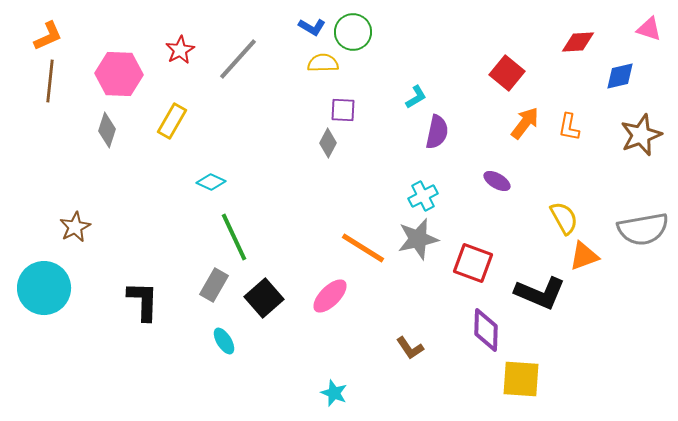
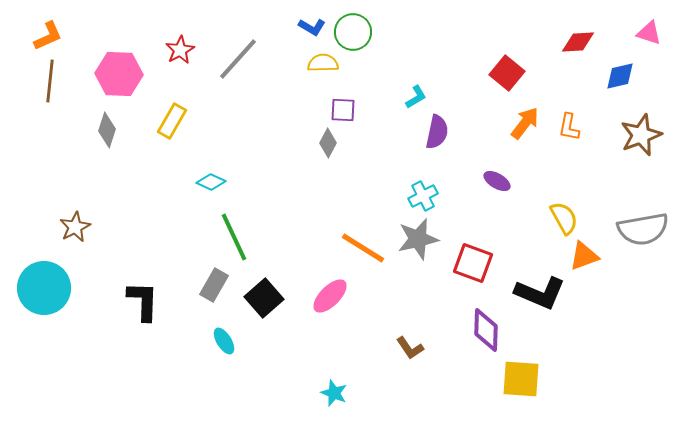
pink triangle at (649, 29): moved 4 px down
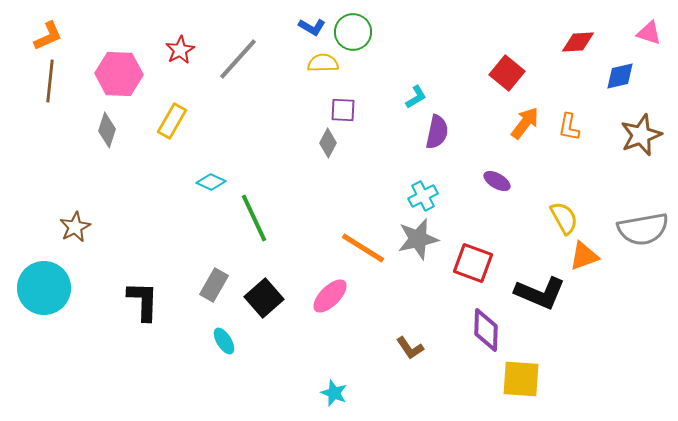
green line at (234, 237): moved 20 px right, 19 px up
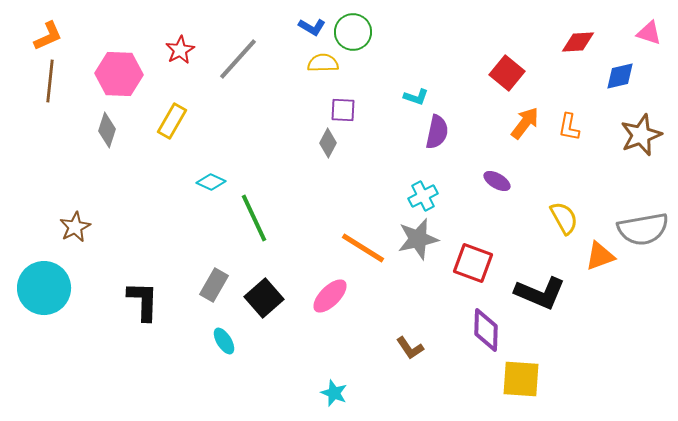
cyan L-shape at (416, 97): rotated 50 degrees clockwise
orange triangle at (584, 256): moved 16 px right
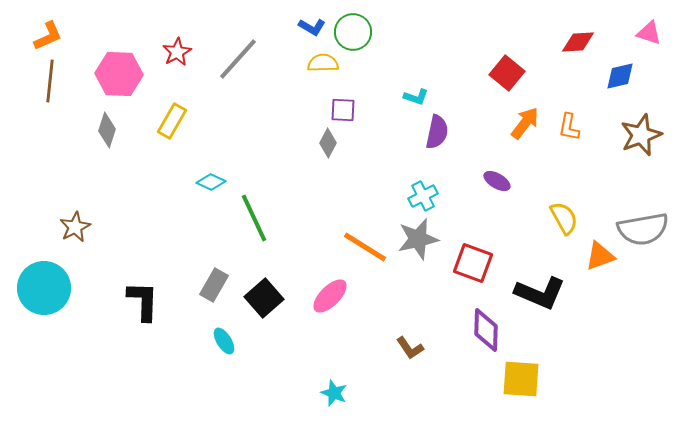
red star at (180, 50): moved 3 px left, 2 px down
orange line at (363, 248): moved 2 px right, 1 px up
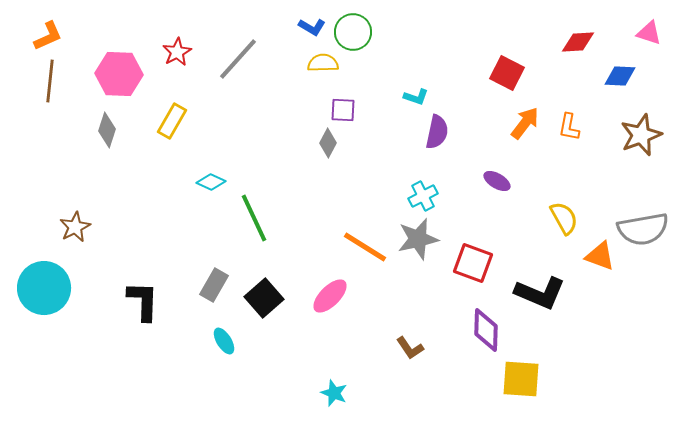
red square at (507, 73): rotated 12 degrees counterclockwise
blue diamond at (620, 76): rotated 16 degrees clockwise
orange triangle at (600, 256): rotated 40 degrees clockwise
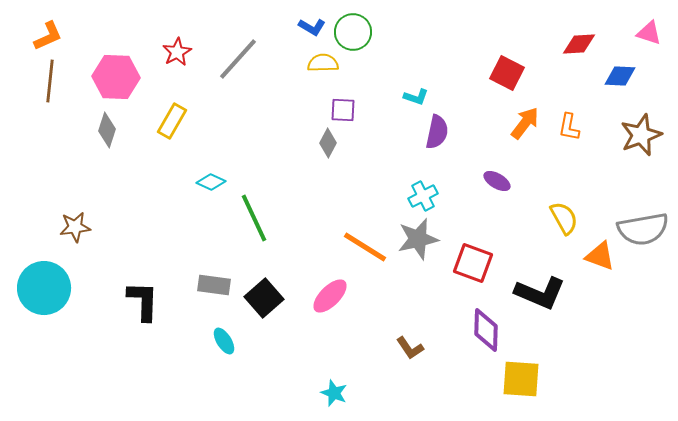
red diamond at (578, 42): moved 1 px right, 2 px down
pink hexagon at (119, 74): moved 3 px left, 3 px down
brown star at (75, 227): rotated 20 degrees clockwise
gray rectangle at (214, 285): rotated 68 degrees clockwise
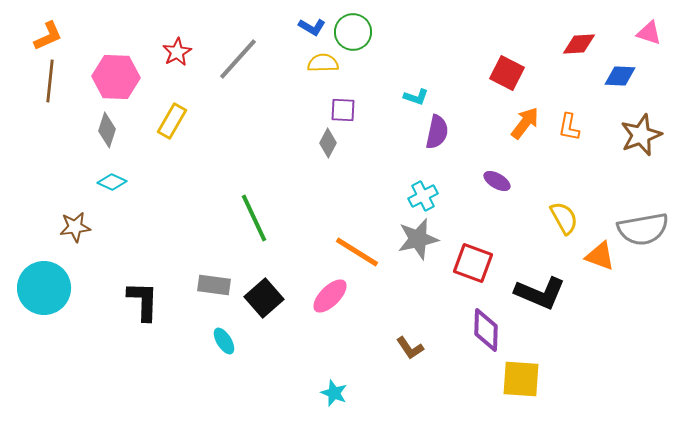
cyan diamond at (211, 182): moved 99 px left
orange line at (365, 247): moved 8 px left, 5 px down
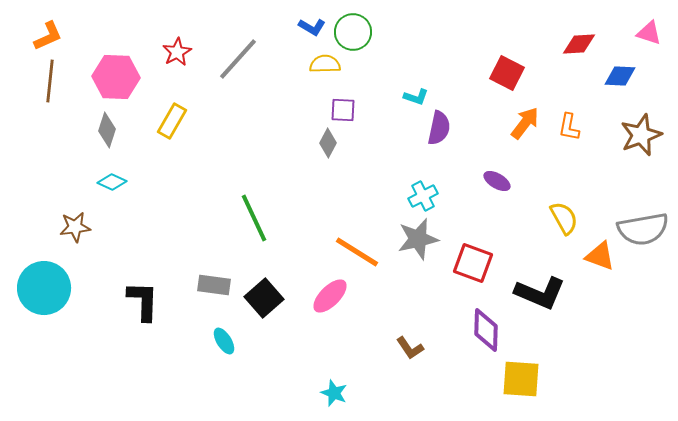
yellow semicircle at (323, 63): moved 2 px right, 1 px down
purple semicircle at (437, 132): moved 2 px right, 4 px up
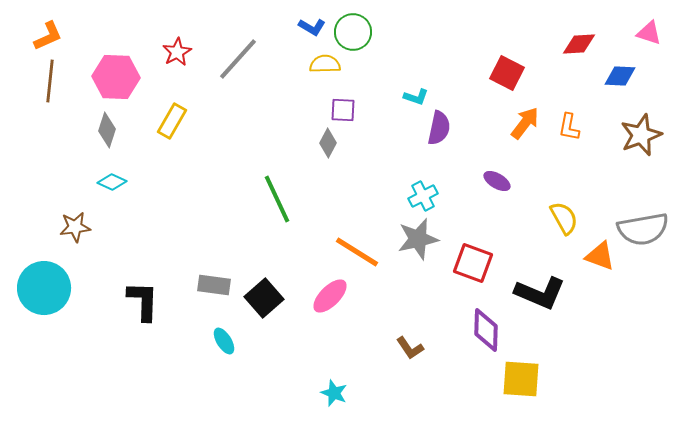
green line at (254, 218): moved 23 px right, 19 px up
